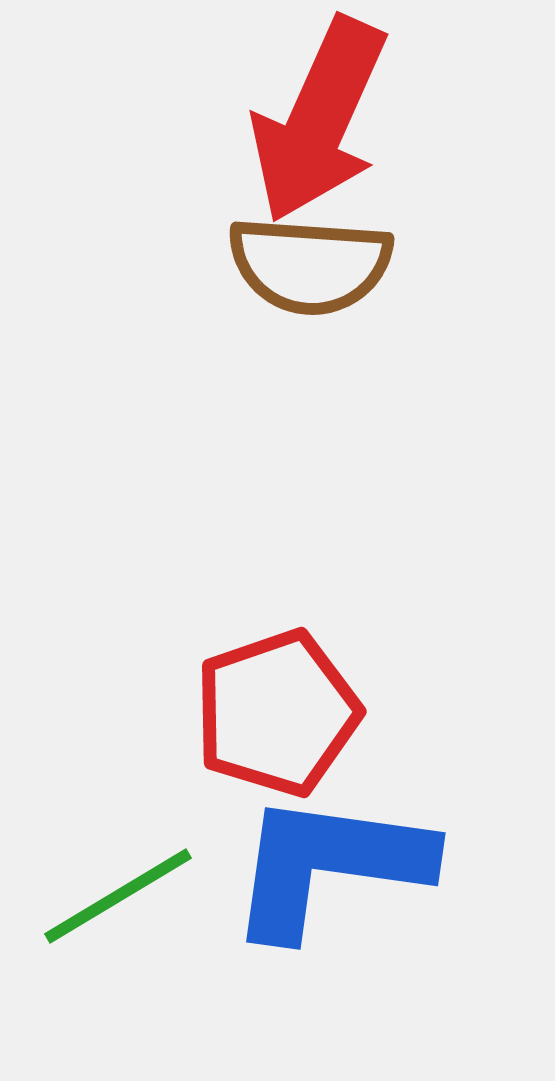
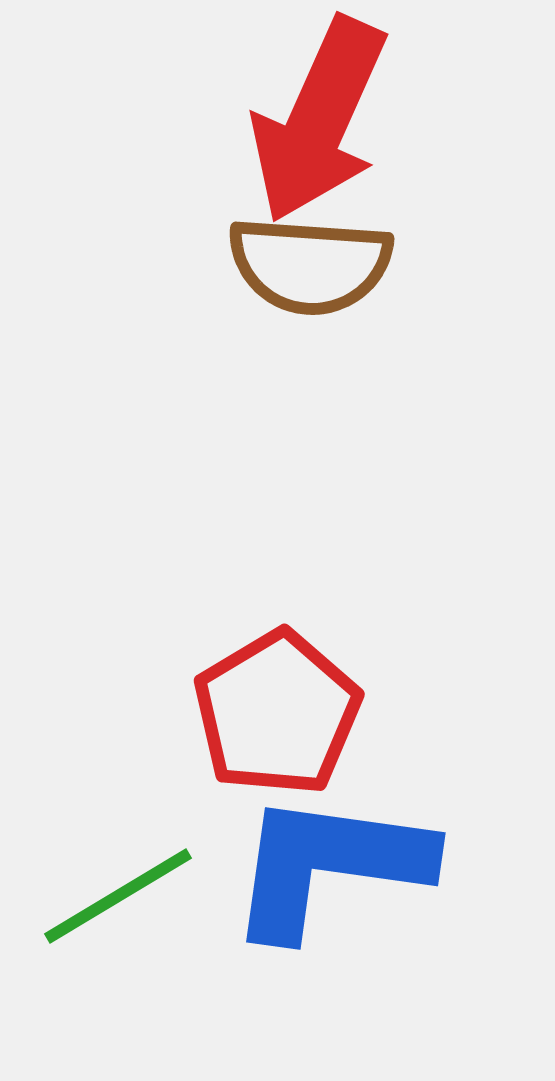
red pentagon: rotated 12 degrees counterclockwise
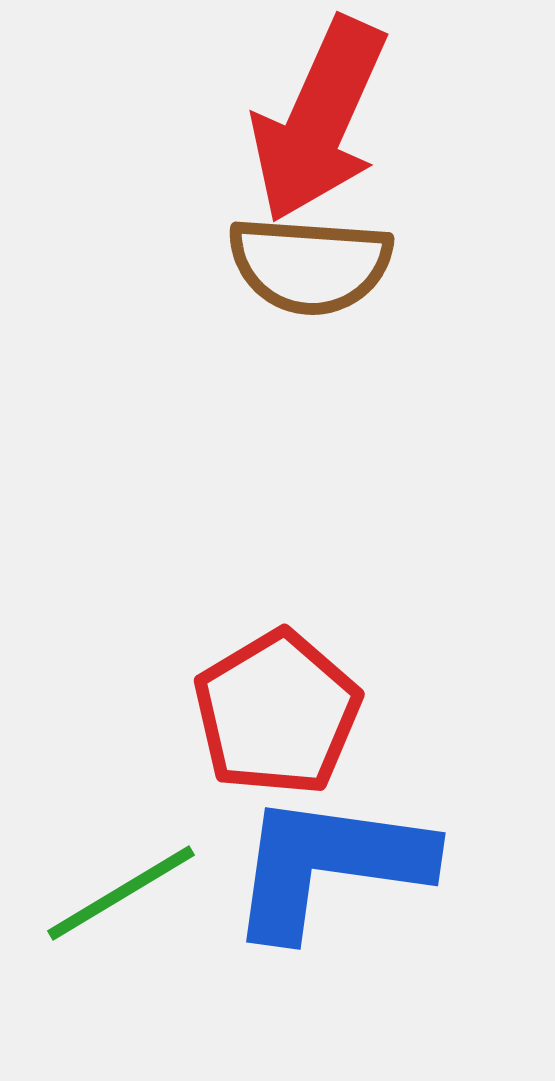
green line: moved 3 px right, 3 px up
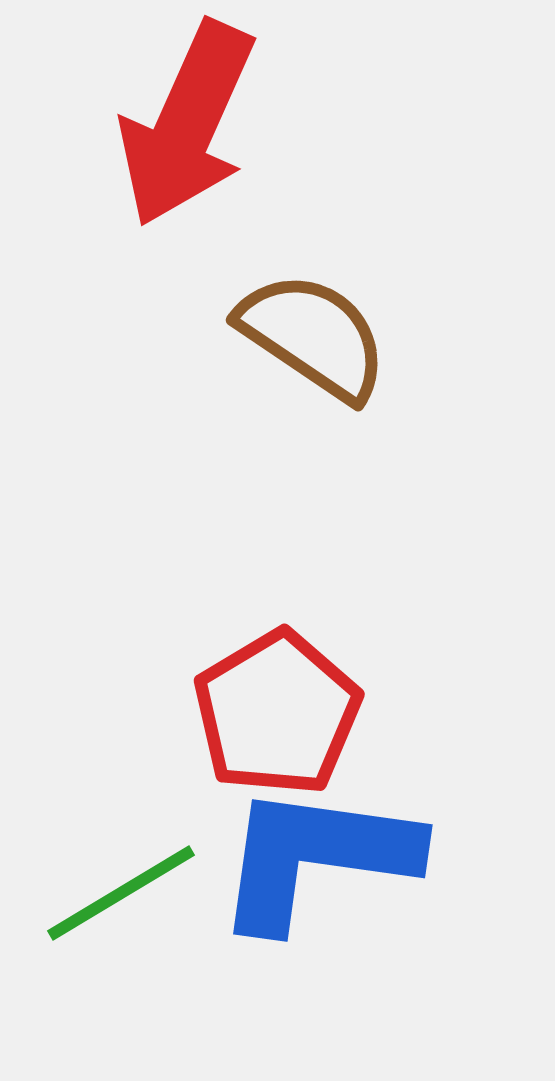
red arrow: moved 132 px left, 4 px down
brown semicircle: moved 3 px right, 71 px down; rotated 150 degrees counterclockwise
blue L-shape: moved 13 px left, 8 px up
